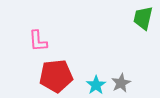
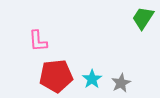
green trapezoid: rotated 20 degrees clockwise
cyan star: moved 4 px left, 6 px up
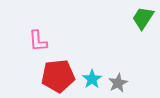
red pentagon: moved 2 px right
gray star: moved 3 px left
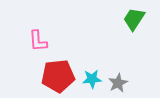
green trapezoid: moved 9 px left, 1 px down
cyan star: rotated 30 degrees clockwise
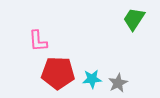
red pentagon: moved 3 px up; rotated 8 degrees clockwise
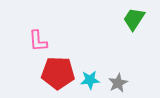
cyan star: moved 2 px left, 1 px down
